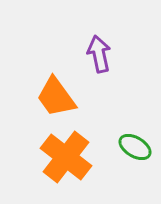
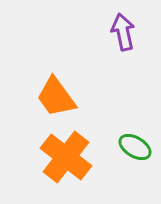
purple arrow: moved 24 px right, 22 px up
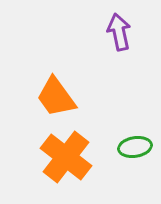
purple arrow: moved 4 px left
green ellipse: rotated 40 degrees counterclockwise
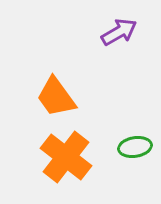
purple arrow: rotated 72 degrees clockwise
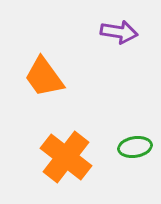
purple arrow: rotated 39 degrees clockwise
orange trapezoid: moved 12 px left, 20 px up
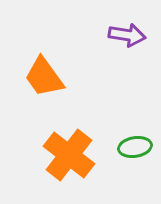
purple arrow: moved 8 px right, 3 px down
orange cross: moved 3 px right, 2 px up
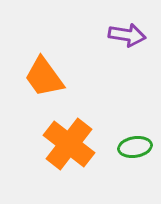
orange cross: moved 11 px up
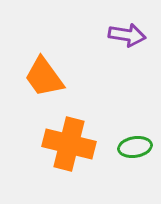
orange cross: rotated 24 degrees counterclockwise
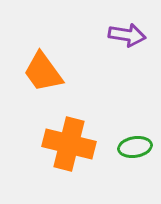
orange trapezoid: moved 1 px left, 5 px up
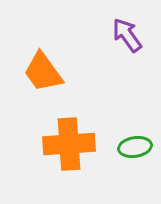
purple arrow: rotated 135 degrees counterclockwise
orange cross: rotated 18 degrees counterclockwise
